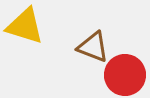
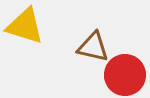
brown triangle: rotated 8 degrees counterclockwise
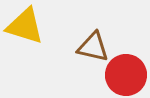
red circle: moved 1 px right
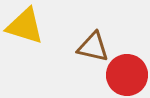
red circle: moved 1 px right
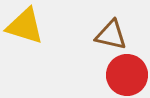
brown triangle: moved 18 px right, 12 px up
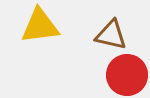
yellow triangle: moved 15 px right; rotated 24 degrees counterclockwise
